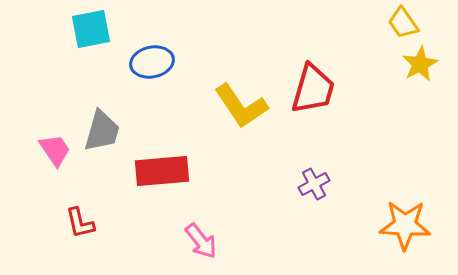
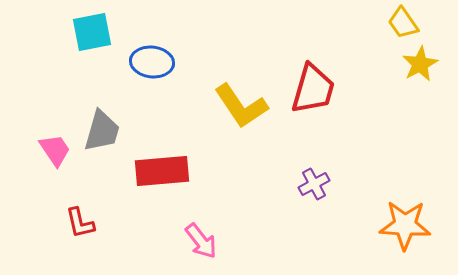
cyan square: moved 1 px right, 3 px down
blue ellipse: rotated 18 degrees clockwise
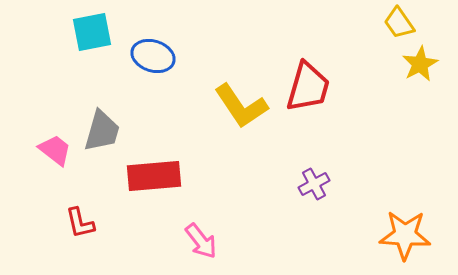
yellow trapezoid: moved 4 px left
blue ellipse: moved 1 px right, 6 px up; rotated 12 degrees clockwise
red trapezoid: moved 5 px left, 2 px up
pink trapezoid: rotated 18 degrees counterclockwise
red rectangle: moved 8 px left, 5 px down
orange star: moved 10 px down
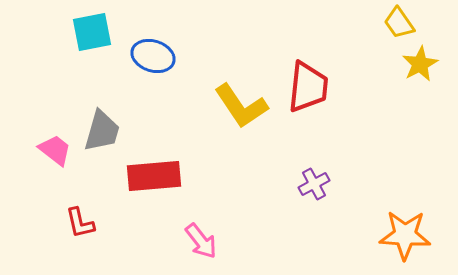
red trapezoid: rotated 10 degrees counterclockwise
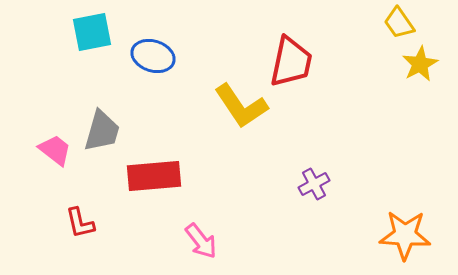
red trapezoid: moved 17 px left, 25 px up; rotated 6 degrees clockwise
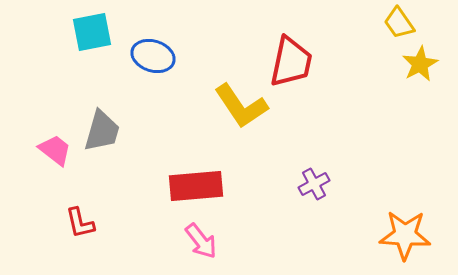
red rectangle: moved 42 px right, 10 px down
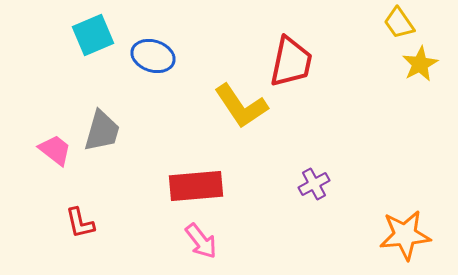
cyan square: moved 1 px right, 3 px down; rotated 12 degrees counterclockwise
orange star: rotated 9 degrees counterclockwise
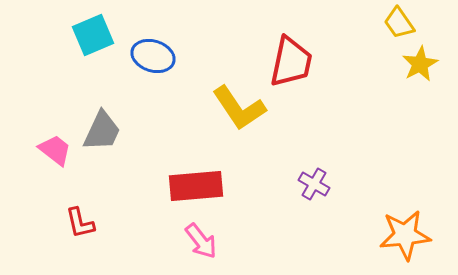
yellow L-shape: moved 2 px left, 2 px down
gray trapezoid: rotated 9 degrees clockwise
purple cross: rotated 32 degrees counterclockwise
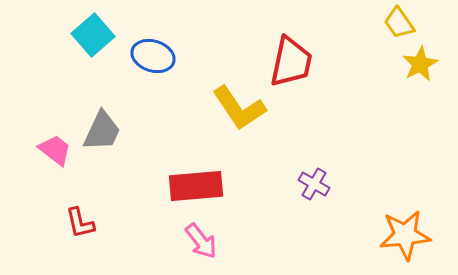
cyan square: rotated 18 degrees counterclockwise
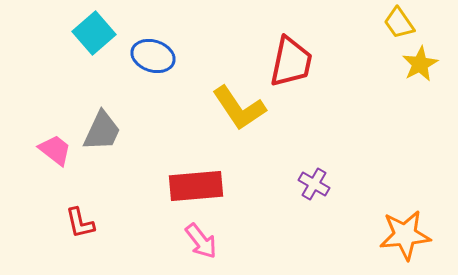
cyan square: moved 1 px right, 2 px up
